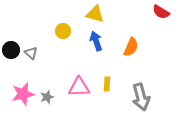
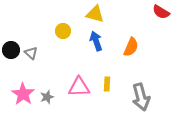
pink star: rotated 25 degrees counterclockwise
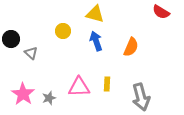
black circle: moved 11 px up
gray star: moved 2 px right, 1 px down
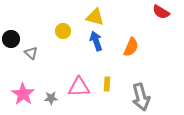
yellow triangle: moved 3 px down
gray star: moved 2 px right; rotated 16 degrees clockwise
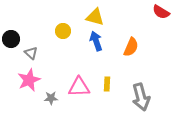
pink star: moved 6 px right, 14 px up; rotated 15 degrees clockwise
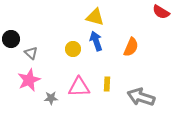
yellow circle: moved 10 px right, 18 px down
gray arrow: rotated 124 degrees clockwise
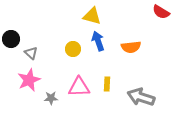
yellow triangle: moved 3 px left, 1 px up
blue arrow: moved 2 px right
orange semicircle: rotated 60 degrees clockwise
